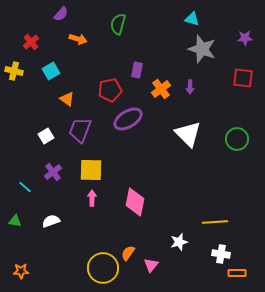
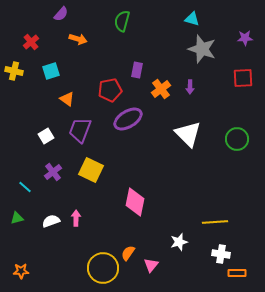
green semicircle: moved 4 px right, 3 px up
cyan square: rotated 12 degrees clockwise
red square: rotated 10 degrees counterclockwise
yellow square: rotated 25 degrees clockwise
pink arrow: moved 16 px left, 20 px down
green triangle: moved 2 px right, 3 px up; rotated 24 degrees counterclockwise
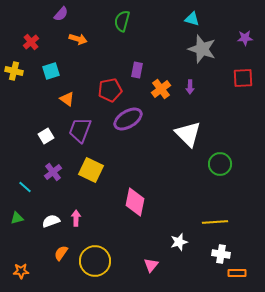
green circle: moved 17 px left, 25 px down
orange semicircle: moved 67 px left
yellow circle: moved 8 px left, 7 px up
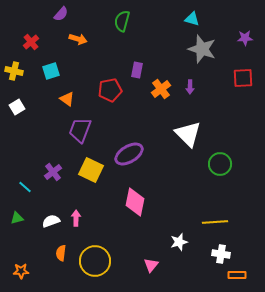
purple ellipse: moved 1 px right, 35 px down
white square: moved 29 px left, 29 px up
orange semicircle: rotated 28 degrees counterclockwise
orange rectangle: moved 2 px down
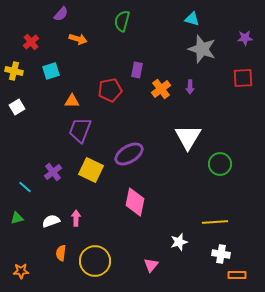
orange triangle: moved 5 px right, 2 px down; rotated 35 degrees counterclockwise
white triangle: moved 3 px down; rotated 16 degrees clockwise
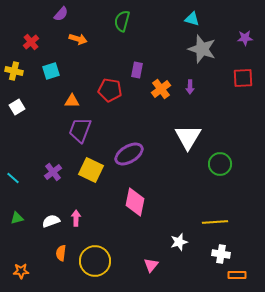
red pentagon: rotated 20 degrees clockwise
cyan line: moved 12 px left, 9 px up
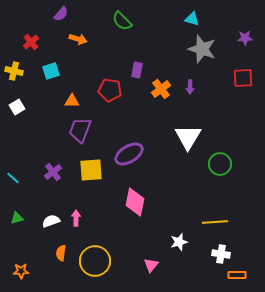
green semicircle: rotated 60 degrees counterclockwise
yellow square: rotated 30 degrees counterclockwise
